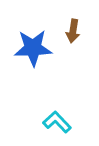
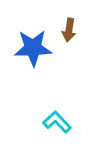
brown arrow: moved 4 px left, 1 px up
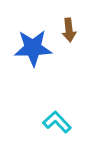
brown arrow: rotated 15 degrees counterclockwise
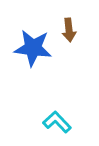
blue star: rotated 9 degrees clockwise
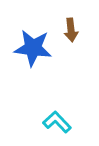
brown arrow: moved 2 px right
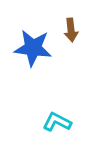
cyan L-shape: rotated 20 degrees counterclockwise
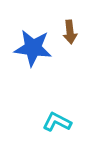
brown arrow: moved 1 px left, 2 px down
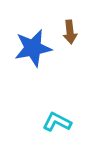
blue star: rotated 18 degrees counterclockwise
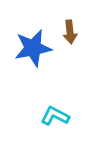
cyan L-shape: moved 2 px left, 6 px up
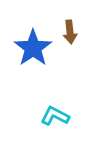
blue star: rotated 24 degrees counterclockwise
